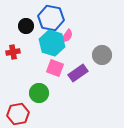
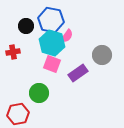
blue hexagon: moved 2 px down
pink square: moved 3 px left, 4 px up
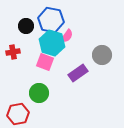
pink square: moved 7 px left, 2 px up
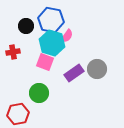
gray circle: moved 5 px left, 14 px down
purple rectangle: moved 4 px left
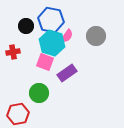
gray circle: moved 1 px left, 33 px up
purple rectangle: moved 7 px left
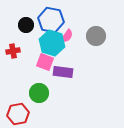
black circle: moved 1 px up
red cross: moved 1 px up
purple rectangle: moved 4 px left, 1 px up; rotated 42 degrees clockwise
